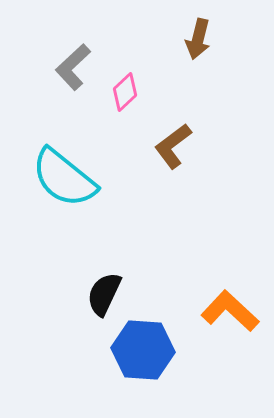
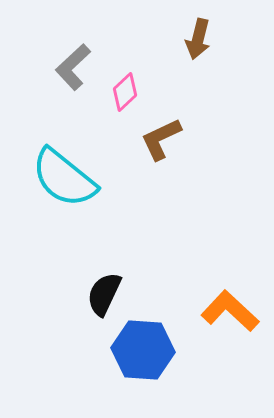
brown L-shape: moved 12 px left, 7 px up; rotated 12 degrees clockwise
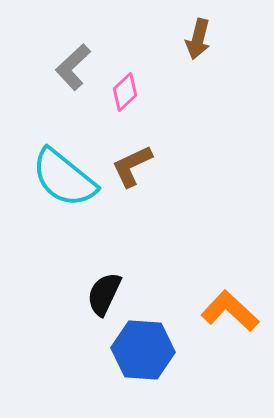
brown L-shape: moved 29 px left, 27 px down
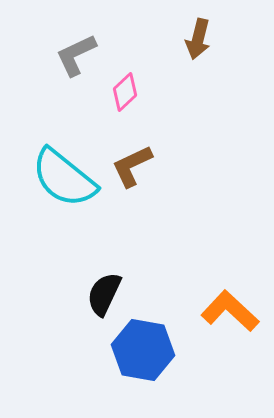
gray L-shape: moved 3 px right, 12 px up; rotated 18 degrees clockwise
blue hexagon: rotated 6 degrees clockwise
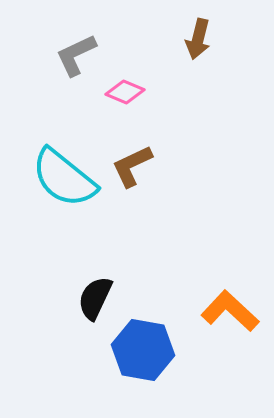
pink diamond: rotated 66 degrees clockwise
black semicircle: moved 9 px left, 4 px down
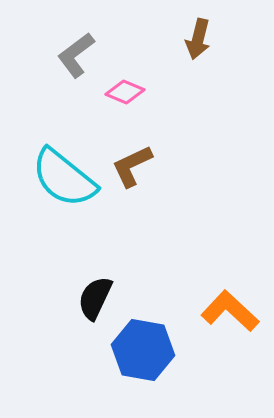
gray L-shape: rotated 12 degrees counterclockwise
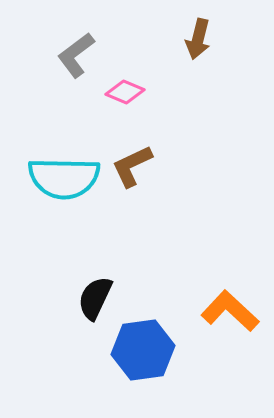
cyan semicircle: rotated 38 degrees counterclockwise
blue hexagon: rotated 18 degrees counterclockwise
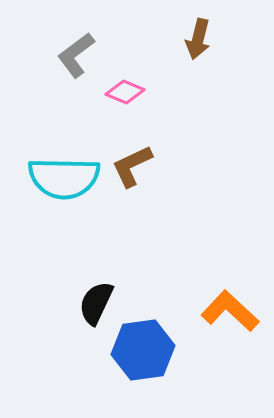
black semicircle: moved 1 px right, 5 px down
